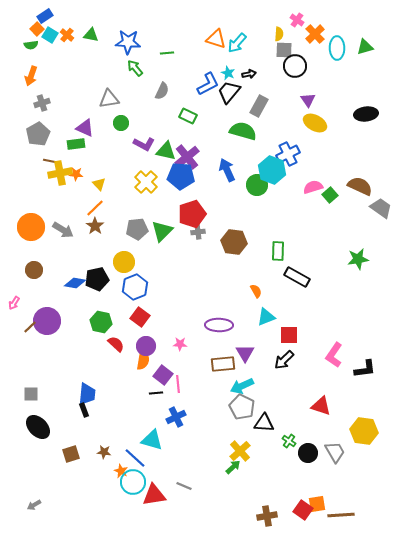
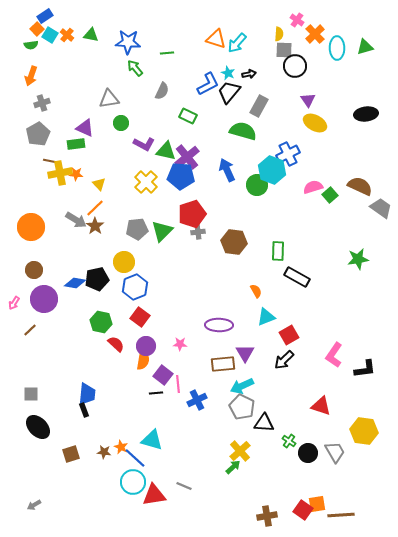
gray arrow at (63, 230): moved 13 px right, 10 px up
purple circle at (47, 321): moved 3 px left, 22 px up
brown line at (30, 327): moved 3 px down
red square at (289, 335): rotated 30 degrees counterclockwise
blue cross at (176, 417): moved 21 px right, 17 px up
orange star at (121, 471): moved 24 px up
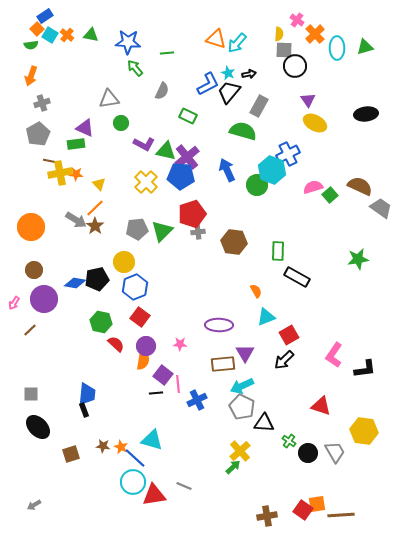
brown star at (104, 452): moved 1 px left, 6 px up
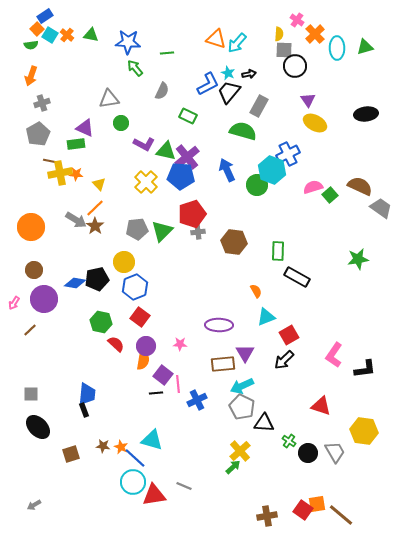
brown line at (341, 515): rotated 44 degrees clockwise
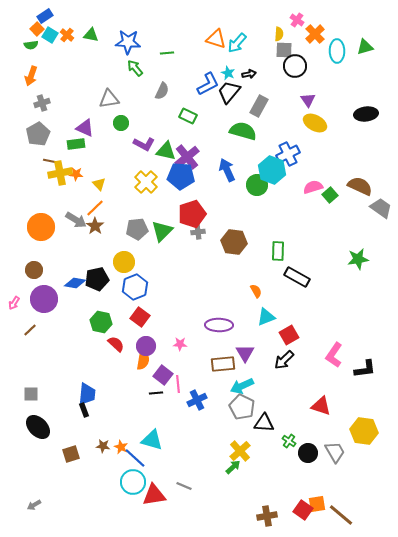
cyan ellipse at (337, 48): moved 3 px down
orange circle at (31, 227): moved 10 px right
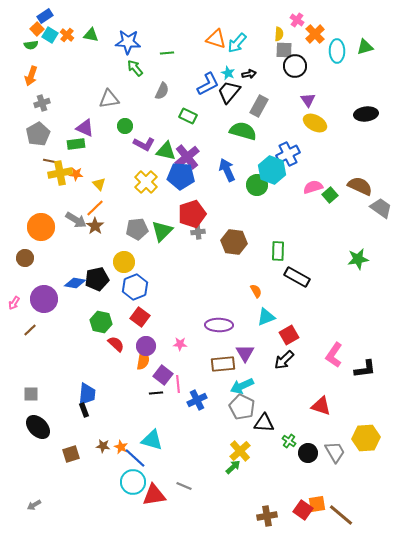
green circle at (121, 123): moved 4 px right, 3 px down
brown circle at (34, 270): moved 9 px left, 12 px up
yellow hexagon at (364, 431): moved 2 px right, 7 px down; rotated 12 degrees counterclockwise
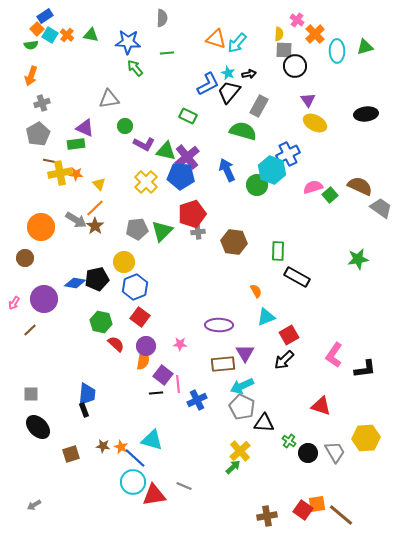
gray semicircle at (162, 91): moved 73 px up; rotated 24 degrees counterclockwise
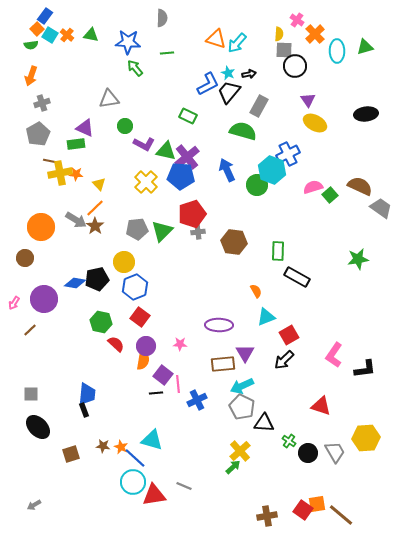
blue rectangle at (45, 16): rotated 21 degrees counterclockwise
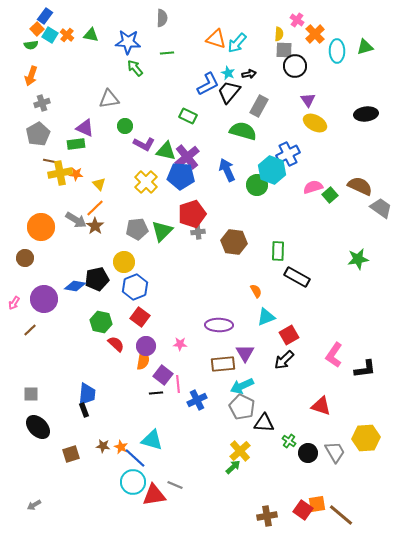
blue diamond at (75, 283): moved 3 px down
gray line at (184, 486): moved 9 px left, 1 px up
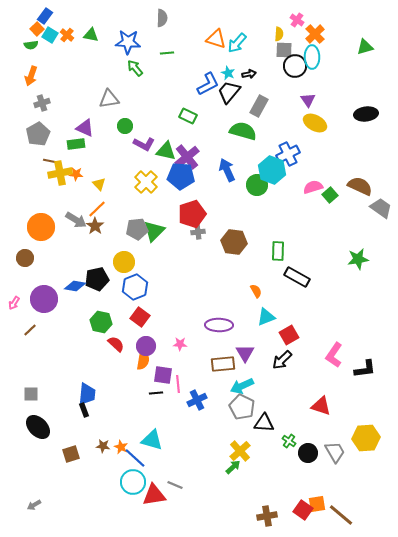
cyan ellipse at (337, 51): moved 25 px left, 6 px down
orange line at (95, 208): moved 2 px right, 1 px down
green triangle at (162, 231): moved 8 px left
black arrow at (284, 360): moved 2 px left
purple square at (163, 375): rotated 30 degrees counterclockwise
